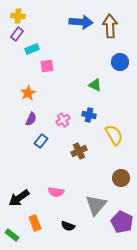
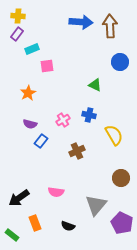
purple semicircle: moved 1 px left, 5 px down; rotated 80 degrees clockwise
brown cross: moved 2 px left
purple pentagon: moved 1 px down
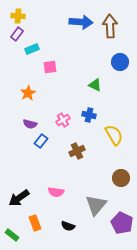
pink square: moved 3 px right, 1 px down
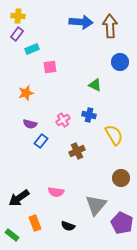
orange star: moved 2 px left; rotated 14 degrees clockwise
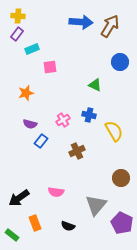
brown arrow: rotated 35 degrees clockwise
yellow semicircle: moved 4 px up
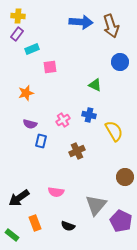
brown arrow: moved 1 px right; rotated 130 degrees clockwise
blue rectangle: rotated 24 degrees counterclockwise
brown circle: moved 4 px right, 1 px up
purple pentagon: moved 1 px left, 2 px up
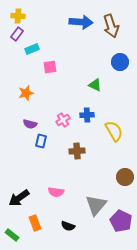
blue cross: moved 2 px left; rotated 16 degrees counterclockwise
brown cross: rotated 21 degrees clockwise
